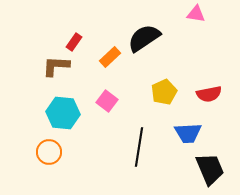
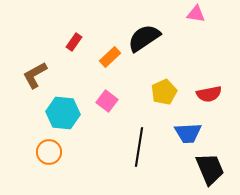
brown L-shape: moved 21 px left, 9 px down; rotated 32 degrees counterclockwise
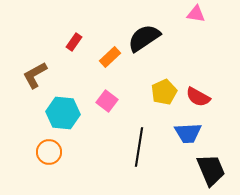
red semicircle: moved 11 px left, 3 px down; rotated 40 degrees clockwise
black trapezoid: moved 1 px right, 1 px down
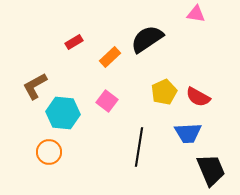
black semicircle: moved 3 px right, 1 px down
red rectangle: rotated 24 degrees clockwise
brown L-shape: moved 11 px down
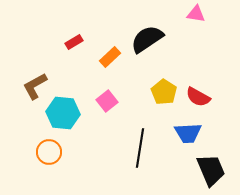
yellow pentagon: rotated 15 degrees counterclockwise
pink square: rotated 15 degrees clockwise
black line: moved 1 px right, 1 px down
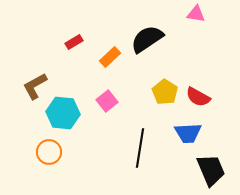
yellow pentagon: moved 1 px right
